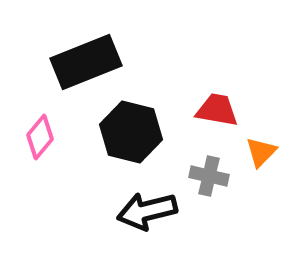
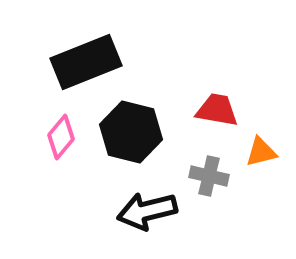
pink diamond: moved 21 px right
orange triangle: rotated 32 degrees clockwise
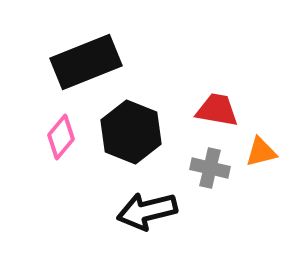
black hexagon: rotated 8 degrees clockwise
gray cross: moved 1 px right, 8 px up
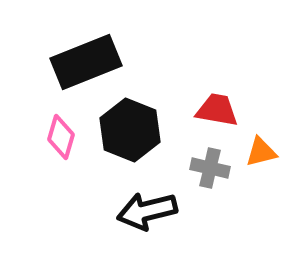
black hexagon: moved 1 px left, 2 px up
pink diamond: rotated 24 degrees counterclockwise
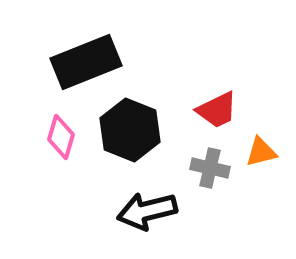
red trapezoid: rotated 144 degrees clockwise
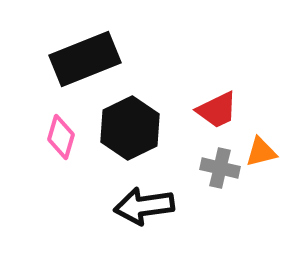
black rectangle: moved 1 px left, 3 px up
black hexagon: moved 2 px up; rotated 12 degrees clockwise
gray cross: moved 10 px right
black arrow: moved 3 px left, 5 px up; rotated 6 degrees clockwise
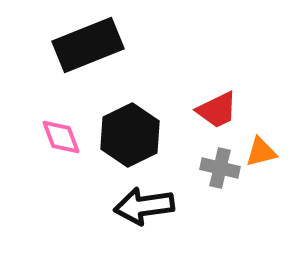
black rectangle: moved 3 px right, 14 px up
black hexagon: moved 7 px down
pink diamond: rotated 36 degrees counterclockwise
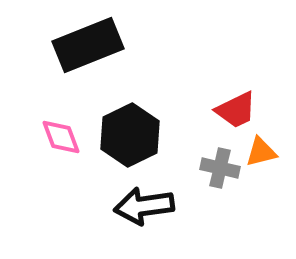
red trapezoid: moved 19 px right
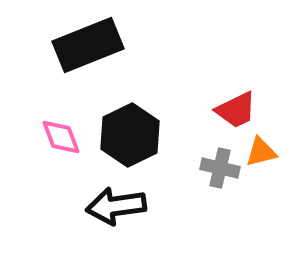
black arrow: moved 28 px left
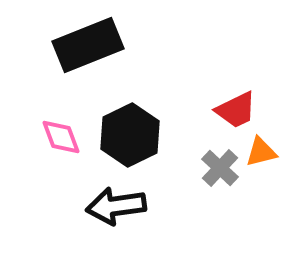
gray cross: rotated 30 degrees clockwise
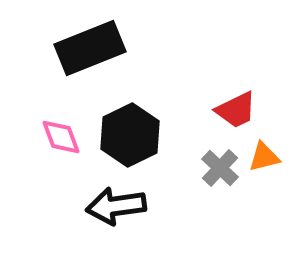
black rectangle: moved 2 px right, 3 px down
orange triangle: moved 3 px right, 5 px down
